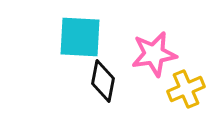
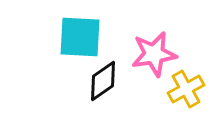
black diamond: rotated 45 degrees clockwise
yellow cross: rotated 6 degrees counterclockwise
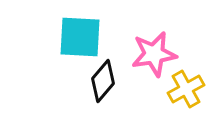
black diamond: rotated 15 degrees counterclockwise
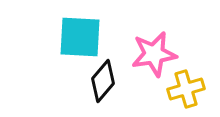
yellow cross: rotated 12 degrees clockwise
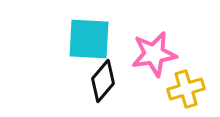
cyan square: moved 9 px right, 2 px down
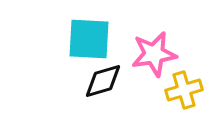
black diamond: rotated 33 degrees clockwise
yellow cross: moved 2 px left, 1 px down
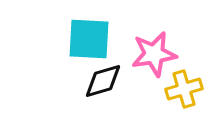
yellow cross: moved 1 px up
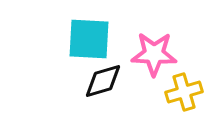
pink star: rotated 12 degrees clockwise
yellow cross: moved 3 px down
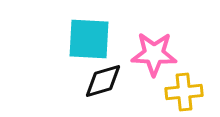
yellow cross: rotated 12 degrees clockwise
